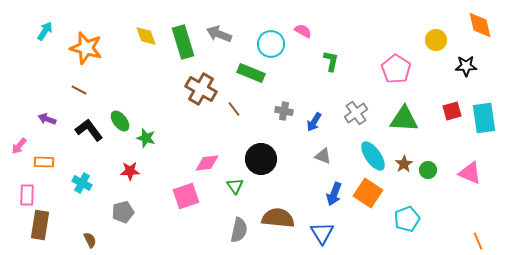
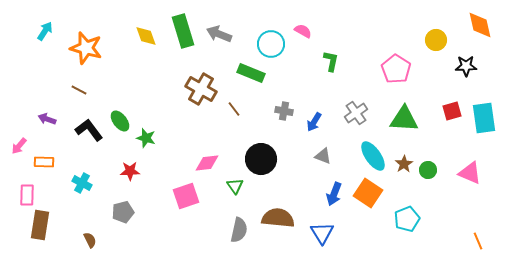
green rectangle at (183, 42): moved 11 px up
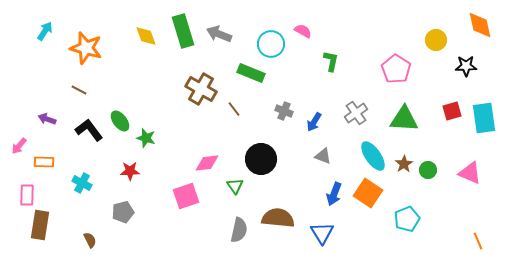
gray cross at (284, 111): rotated 12 degrees clockwise
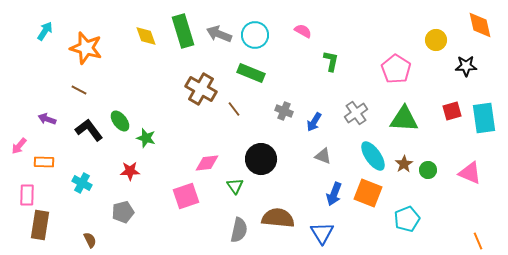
cyan circle at (271, 44): moved 16 px left, 9 px up
orange square at (368, 193): rotated 12 degrees counterclockwise
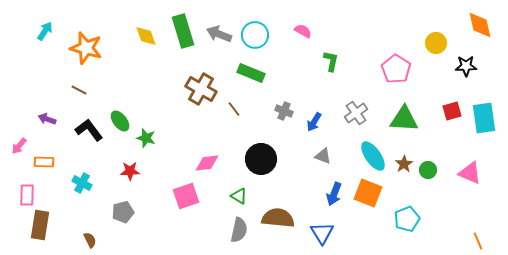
yellow circle at (436, 40): moved 3 px down
green triangle at (235, 186): moved 4 px right, 10 px down; rotated 24 degrees counterclockwise
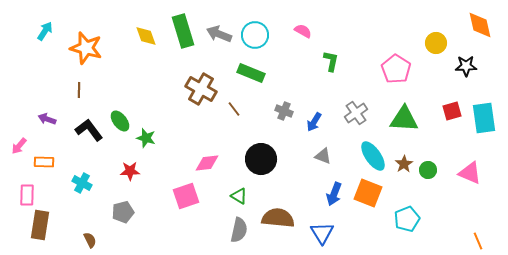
brown line at (79, 90): rotated 63 degrees clockwise
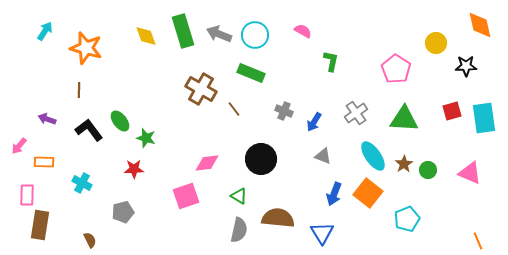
red star at (130, 171): moved 4 px right, 2 px up
orange square at (368, 193): rotated 16 degrees clockwise
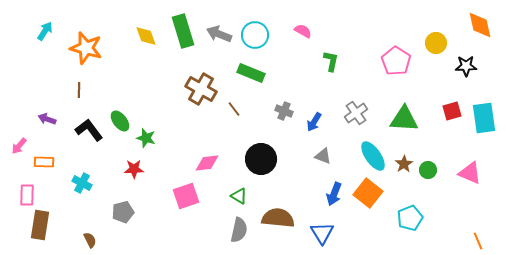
pink pentagon at (396, 69): moved 8 px up
cyan pentagon at (407, 219): moved 3 px right, 1 px up
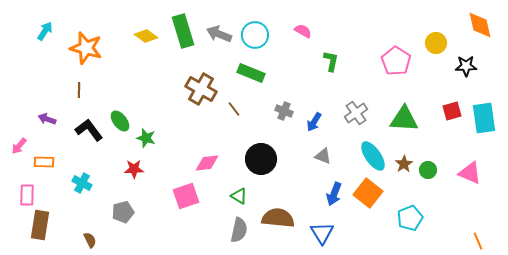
yellow diamond at (146, 36): rotated 35 degrees counterclockwise
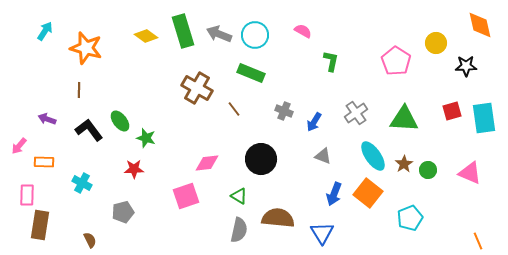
brown cross at (201, 89): moved 4 px left, 1 px up
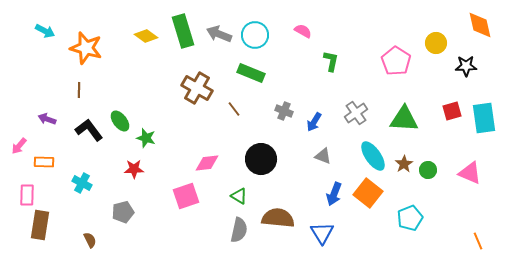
cyan arrow at (45, 31): rotated 84 degrees clockwise
